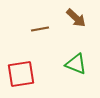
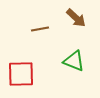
green triangle: moved 2 px left, 3 px up
red square: rotated 8 degrees clockwise
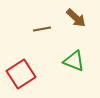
brown line: moved 2 px right
red square: rotated 32 degrees counterclockwise
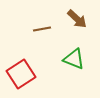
brown arrow: moved 1 px right, 1 px down
green triangle: moved 2 px up
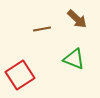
red square: moved 1 px left, 1 px down
